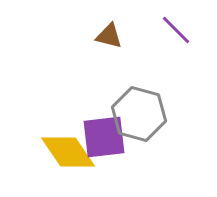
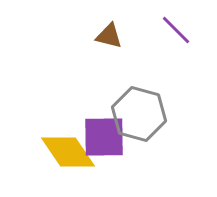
purple square: rotated 6 degrees clockwise
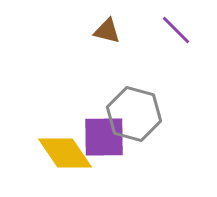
brown triangle: moved 2 px left, 5 px up
gray hexagon: moved 5 px left
yellow diamond: moved 3 px left, 1 px down
